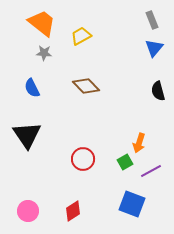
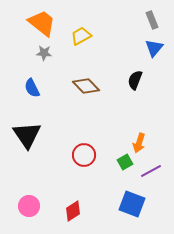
black semicircle: moved 23 px left, 11 px up; rotated 36 degrees clockwise
red circle: moved 1 px right, 4 px up
pink circle: moved 1 px right, 5 px up
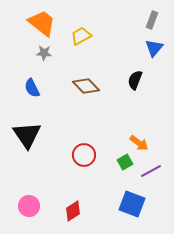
gray rectangle: rotated 42 degrees clockwise
orange arrow: rotated 72 degrees counterclockwise
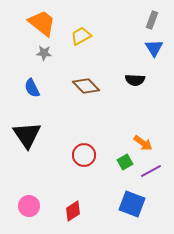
blue triangle: rotated 12 degrees counterclockwise
black semicircle: rotated 108 degrees counterclockwise
orange arrow: moved 4 px right
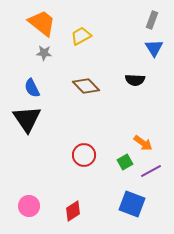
black triangle: moved 16 px up
